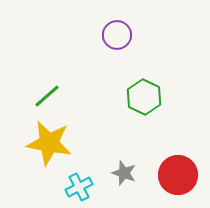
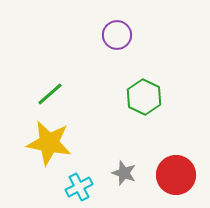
green line: moved 3 px right, 2 px up
red circle: moved 2 px left
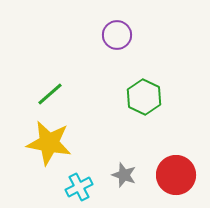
gray star: moved 2 px down
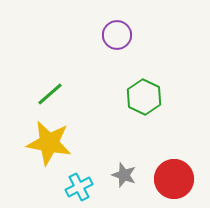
red circle: moved 2 px left, 4 px down
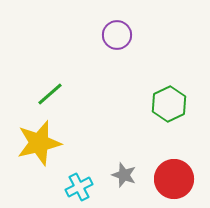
green hexagon: moved 25 px right, 7 px down; rotated 8 degrees clockwise
yellow star: moved 10 px left; rotated 24 degrees counterclockwise
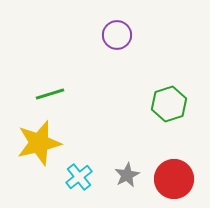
green line: rotated 24 degrees clockwise
green hexagon: rotated 8 degrees clockwise
gray star: moved 3 px right; rotated 25 degrees clockwise
cyan cross: moved 10 px up; rotated 12 degrees counterclockwise
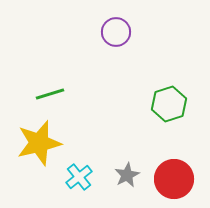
purple circle: moved 1 px left, 3 px up
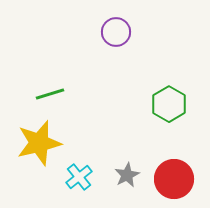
green hexagon: rotated 12 degrees counterclockwise
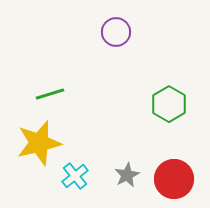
cyan cross: moved 4 px left, 1 px up
